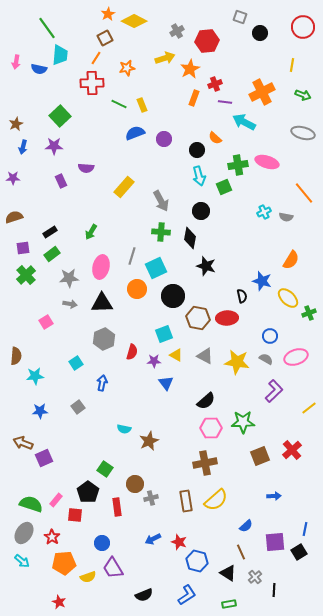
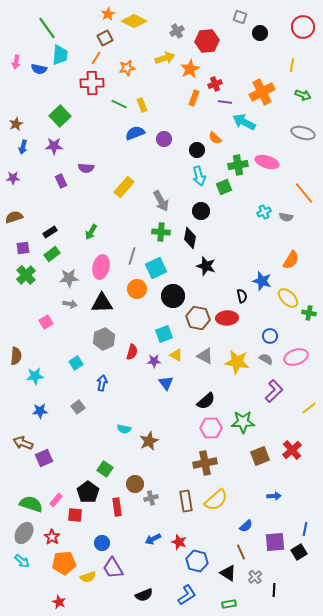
green cross at (309, 313): rotated 32 degrees clockwise
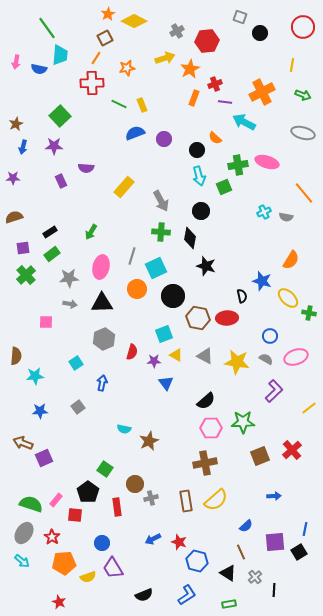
pink square at (46, 322): rotated 32 degrees clockwise
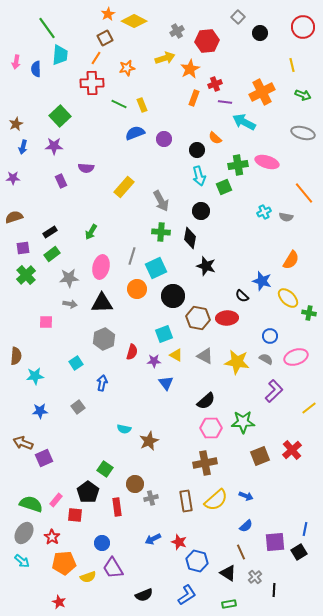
gray square at (240, 17): moved 2 px left; rotated 24 degrees clockwise
yellow line at (292, 65): rotated 24 degrees counterclockwise
blue semicircle at (39, 69): moved 3 px left; rotated 77 degrees clockwise
black semicircle at (242, 296): rotated 144 degrees clockwise
blue arrow at (274, 496): moved 28 px left; rotated 24 degrees clockwise
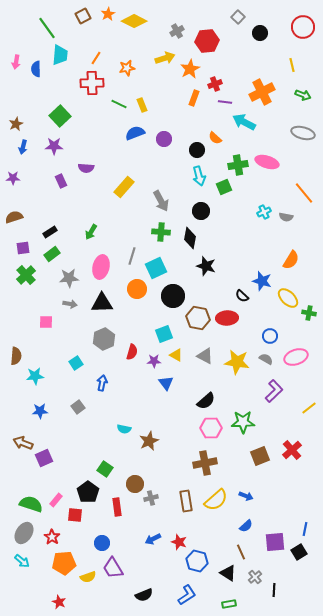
brown square at (105, 38): moved 22 px left, 22 px up
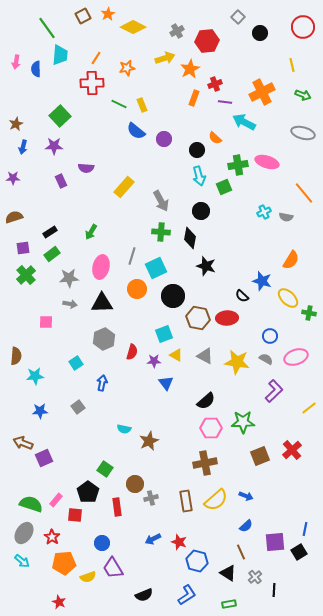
yellow diamond at (134, 21): moved 1 px left, 6 px down
blue semicircle at (135, 133): moved 1 px right, 2 px up; rotated 120 degrees counterclockwise
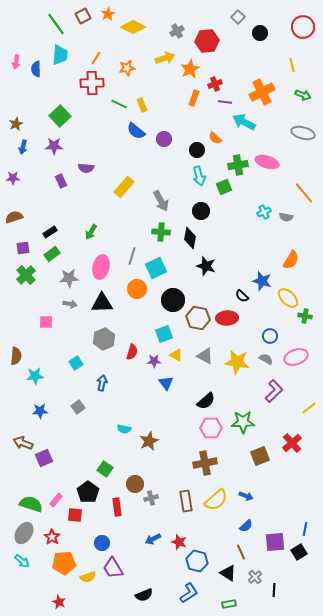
green line at (47, 28): moved 9 px right, 4 px up
black circle at (173, 296): moved 4 px down
green cross at (309, 313): moved 4 px left, 3 px down
red cross at (292, 450): moved 7 px up
blue L-shape at (187, 595): moved 2 px right, 2 px up
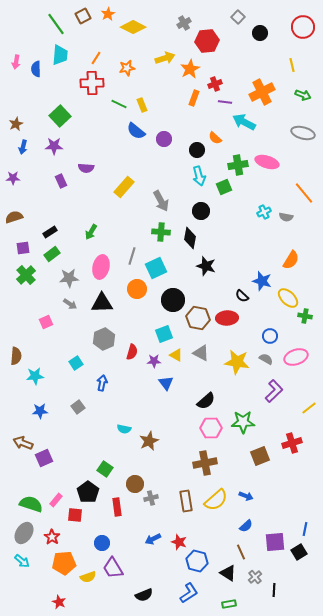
gray cross at (177, 31): moved 7 px right, 8 px up
gray arrow at (70, 304): rotated 24 degrees clockwise
pink square at (46, 322): rotated 24 degrees counterclockwise
gray triangle at (205, 356): moved 4 px left, 3 px up
red cross at (292, 443): rotated 24 degrees clockwise
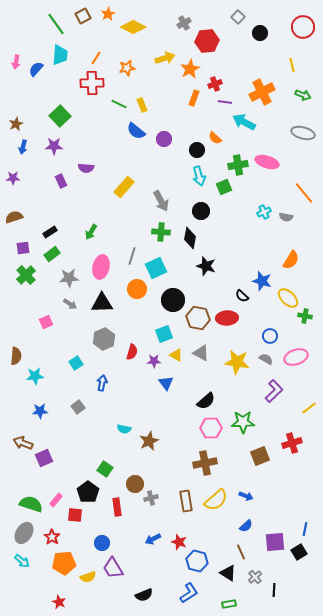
blue semicircle at (36, 69): rotated 42 degrees clockwise
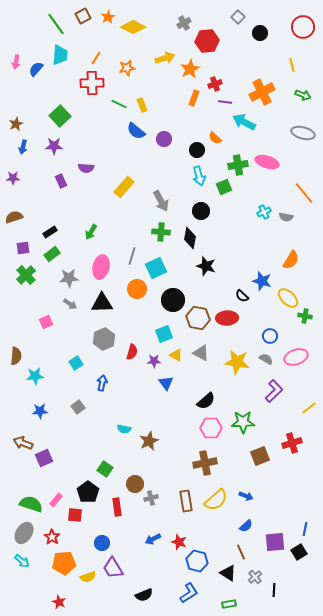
orange star at (108, 14): moved 3 px down
